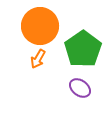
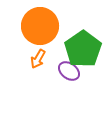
purple ellipse: moved 11 px left, 17 px up
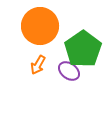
orange arrow: moved 6 px down
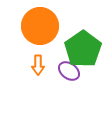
orange arrow: rotated 30 degrees counterclockwise
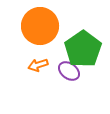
orange arrow: rotated 72 degrees clockwise
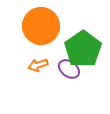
orange circle: moved 1 px right
purple ellipse: moved 2 px up
